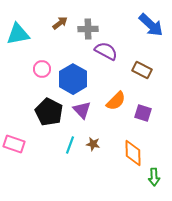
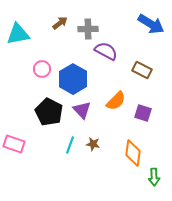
blue arrow: moved 1 px up; rotated 12 degrees counterclockwise
orange diamond: rotated 8 degrees clockwise
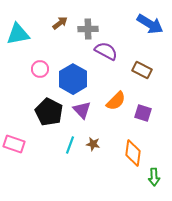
blue arrow: moved 1 px left
pink circle: moved 2 px left
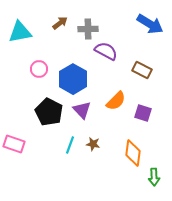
cyan triangle: moved 2 px right, 2 px up
pink circle: moved 1 px left
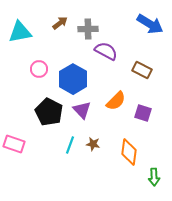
orange diamond: moved 4 px left, 1 px up
